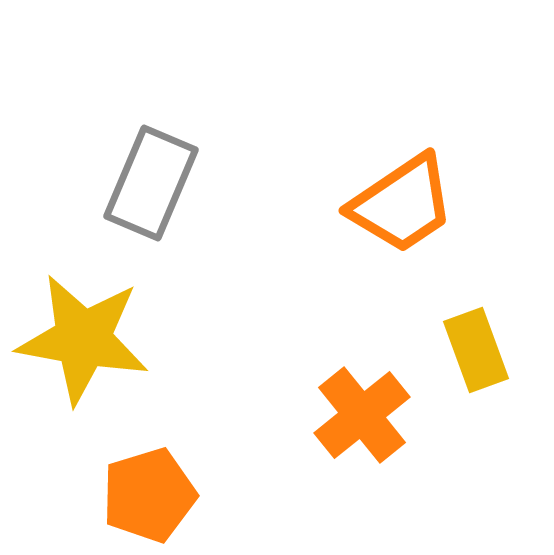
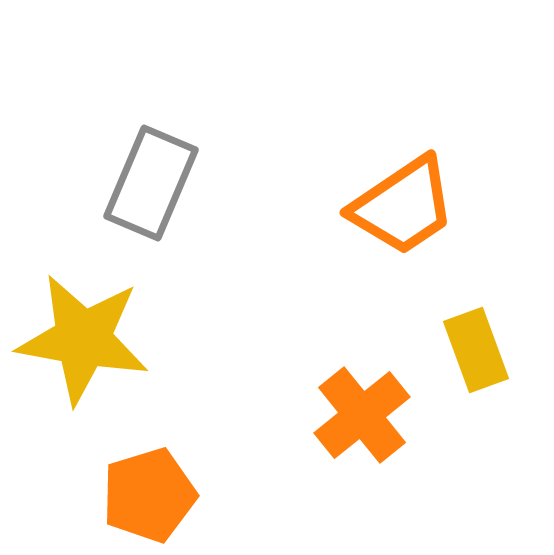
orange trapezoid: moved 1 px right, 2 px down
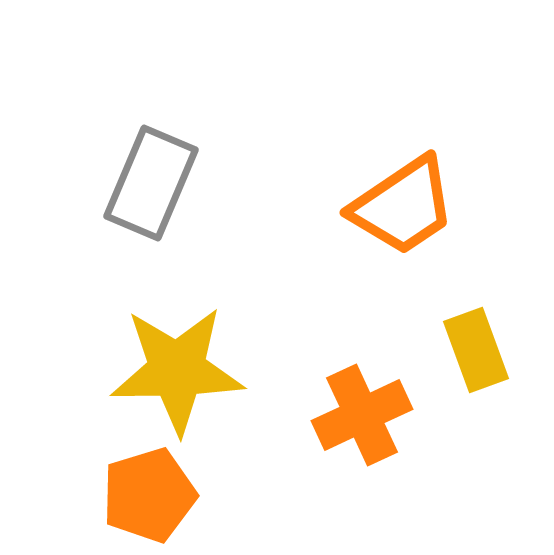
yellow star: moved 94 px right, 31 px down; rotated 11 degrees counterclockwise
orange cross: rotated 14 degrees clockwise
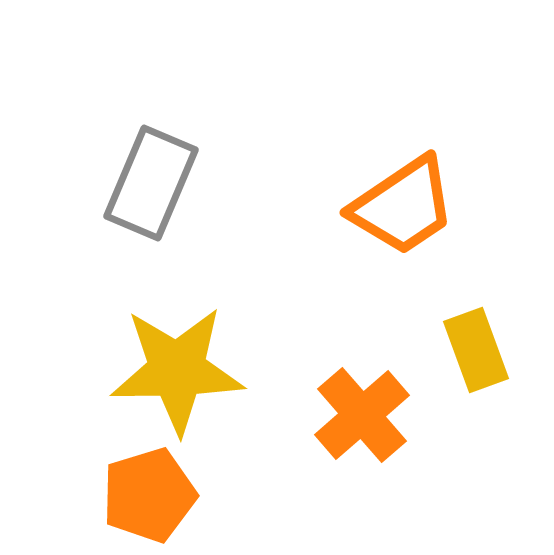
orange cross: rotated 16 degrees counterclockwise
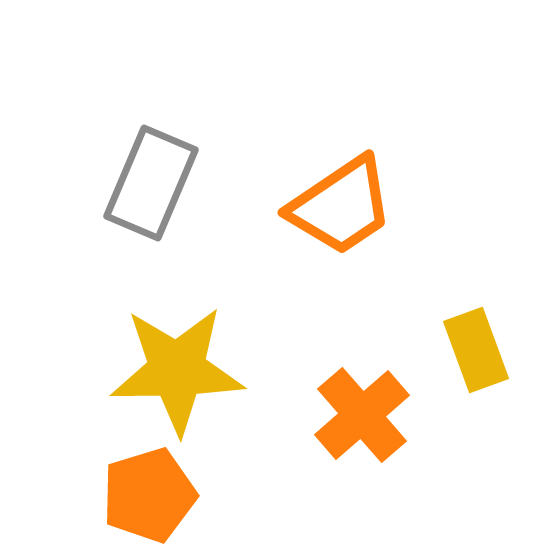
orange trapezoid: moved 62 px left
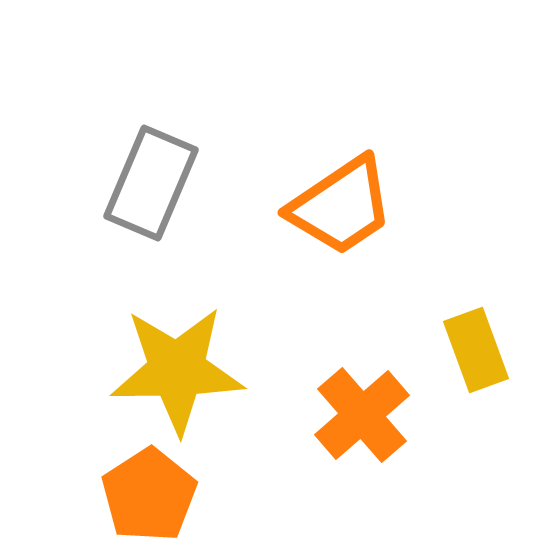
orange pentagon: rotated 16 degrees counterclockwise
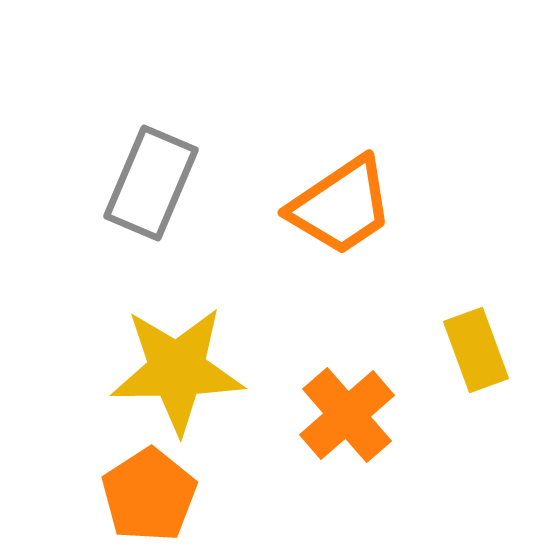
orange cross: moved 15 px left
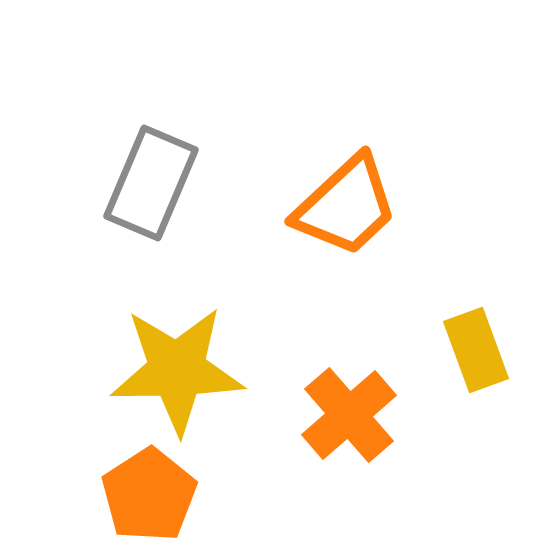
orange trapezoid: moved 5 px right; rotated 9 degrees counterclockwise
orange cross: moved 2 px right
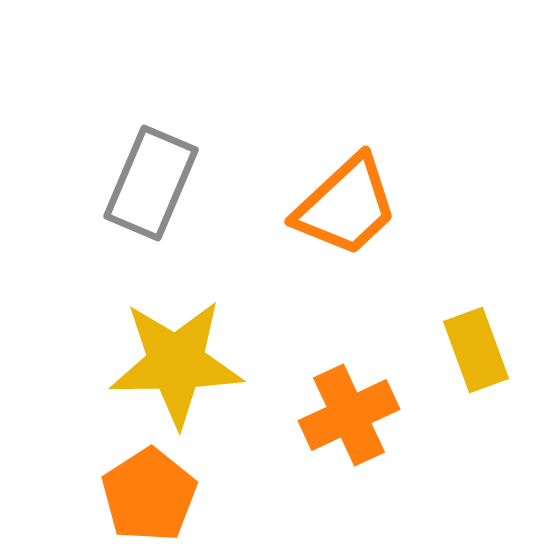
yellow star: moved 1 px left, 7 px up
orange cross: rotated 16 degrees clockwise
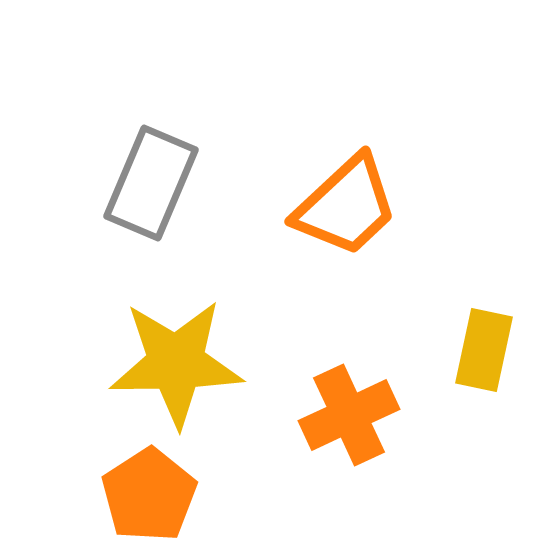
yellow rectangle: moved 8 px right; rotated 32 degrees clockwise
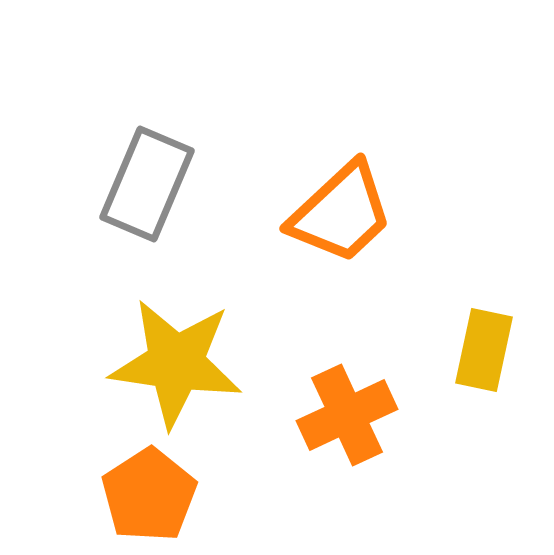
gray rectangle: moved 4 px left, 1 px down
orange trapezoid: moved 5 px left, 7 px down
yellow star: rotated 9 degrees clockwise
orange cross: moved 2 px left
